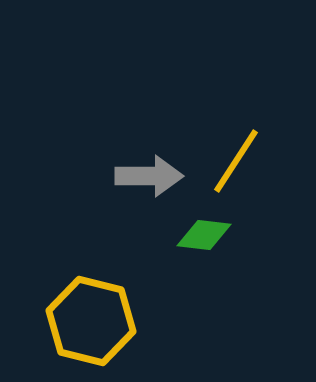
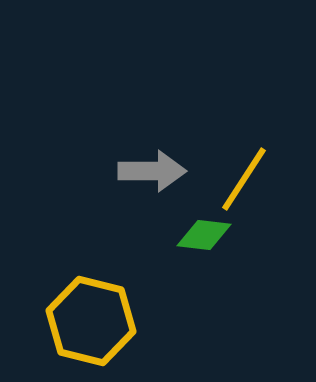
yellow line: moved 8 px right, 18 px down
gray arrow: moved 3 px right, 5 px up
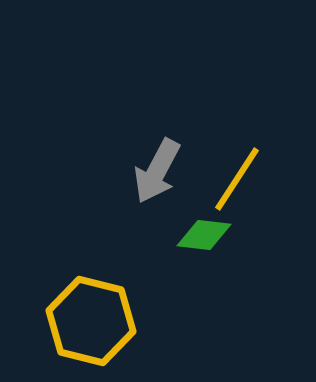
gray arrow: moved 5 px right; rotated 118 degrees clockwise
yellow line: moved 7 px left
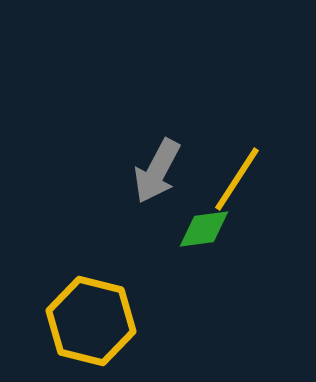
green diamond: moved 6 px up; rotated 14 degrees counterclockwise
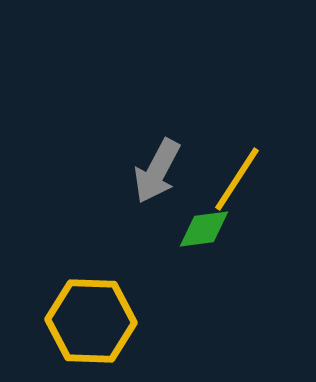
yellow hexagon: rotated 12 degrees counterclockwise
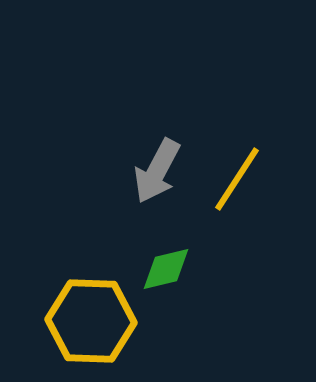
green diamond: moved 38 px left, 40 px down; rotated 6 degrees counterclockwise
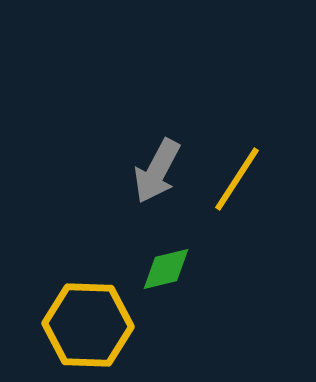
yellow hexagon: moved 3 px left, 4 px down
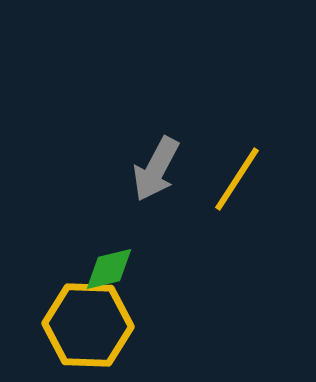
gray arrow: moved 1 px left, 2 px up
green diamond: moved 57 px left
